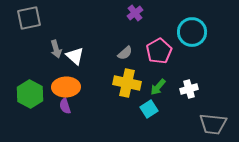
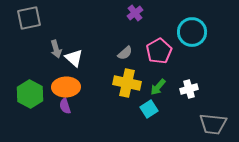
white triangle: moved 1 px left, 2 px down
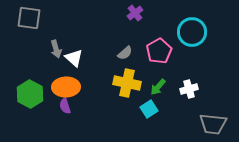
gray square: rotated 20 degrees clockwise
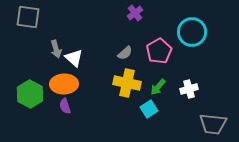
gray square: moved 1 px left, 1 px up
orange ellipse: moved 2 px left, 3 px up
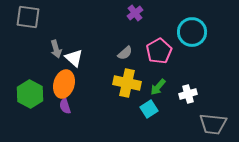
orange ellipse: rotated 72 degrees counterclockwise
white cross: moved 1 px left, 5 px down
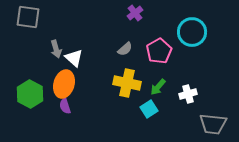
gray semicircle: moved 4 px up
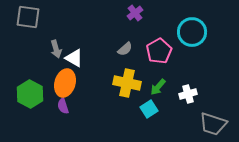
white triangle: rotated 12 degrees counterclockwise
orange ellipse: moved 1 px right, 1 px up
purple semicircle: moved 2 px left
gray trapezoid: rotated 12 degrees clockwise
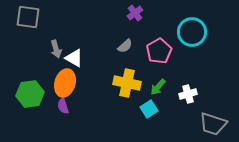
gray semicircle: moved 3 px up
green hexagon: rotated 24 degrees clockwise
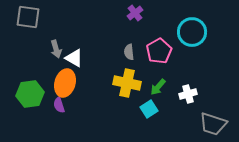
gray semicircle: moved 4 px right, 6 px down; rotated 126 degrees clockwise
purple semicircle: moved 4 px left, 1 px up
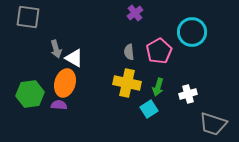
green arrow: rotated 24 degrees counterclockwise
purple semicircle: rotated 112 degrees clockwise
